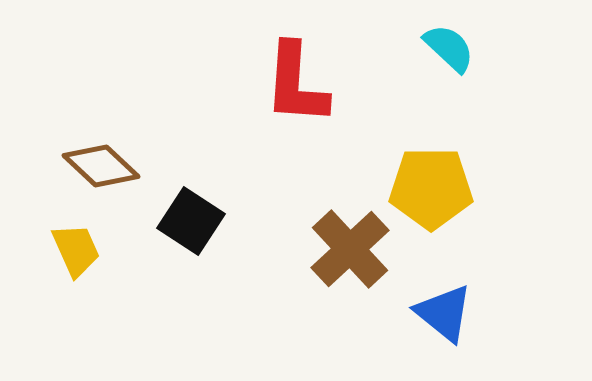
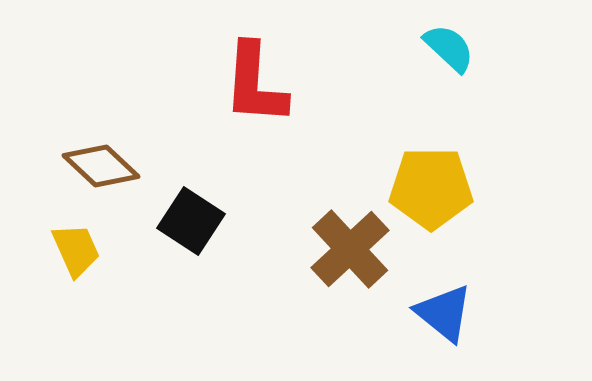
red L-shape: moved 41 px left
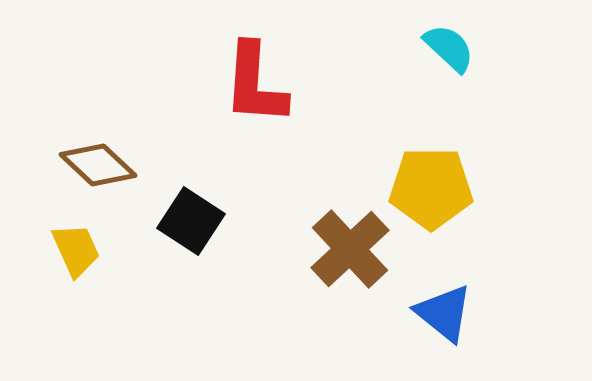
brown diamond: moved 3 px left, 1 px up
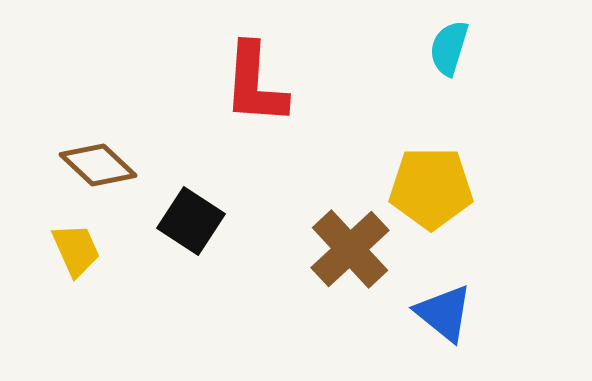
cyan semicircle: rotated 116 degrees counterclockwise
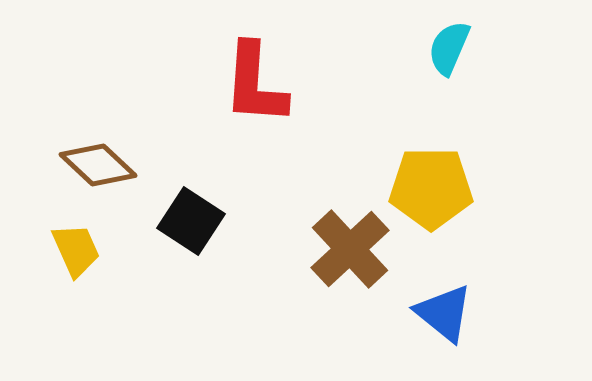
cyan semicircle: rotated 6 degrees clockwise
